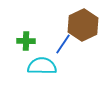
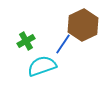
green cross: rotated 30 degrees counterclockwise
cyan semicircle: rotated 20 degrees counterclockwise
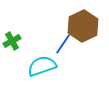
brown hexagon: moved 1 px down
green cross: moved 14 px left
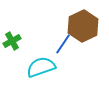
cyan semicircle: moved 1 px left, 1 px down
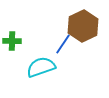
green cross: rotated 30 degrees clockwise
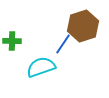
brown hexagon: rotated 8 degrees clockwise
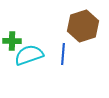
blue line: moved 10 px down; rotated 30 degrees counterclockwise
cyan semicircle: moved 12 px left, 12 px up
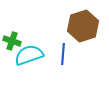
green cross: rotated 18 degrees clockwise
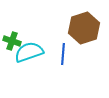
brown hexagon: moved 1 px right, 2 px down
cyan semicircle: moved 3 px up
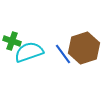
brown hexagon: moved 20 px down
blue line: rotated 40 degrees counterclockwise
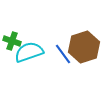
brown hexagon: moved 1 px up
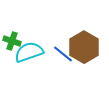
brown hexagon: rotated 12 degrees counterclockwise
blue line: rotated 15 degrees counterclockwise
